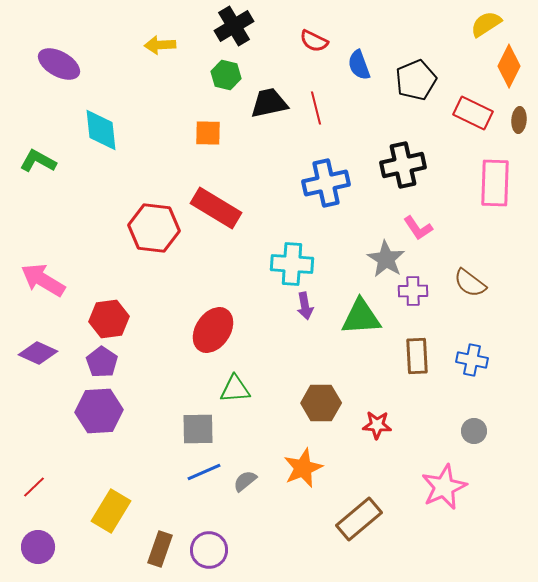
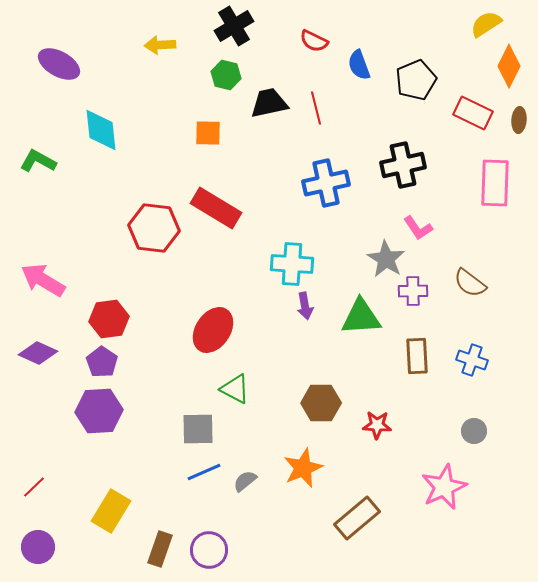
blue cross at (472, 360): rotated 8 degrees clockwise
green triangle at (235, 389): rotated 32 degrees clockwise
brown rectangle at (359, 519): moved 2 px left, 1 px up
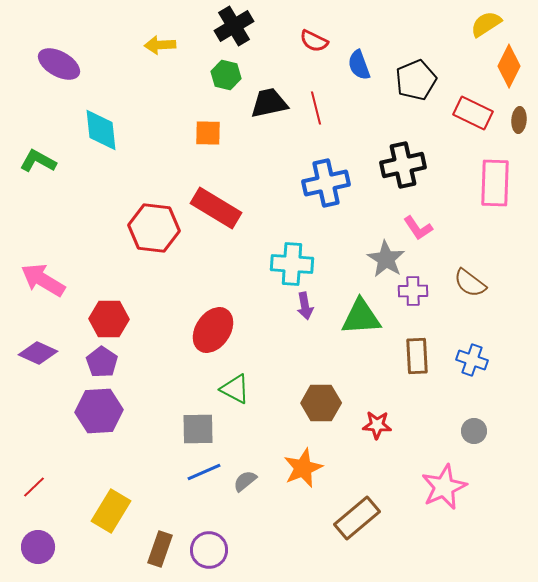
red hexagon at (109, 319): rotated 9 degrees clockwise
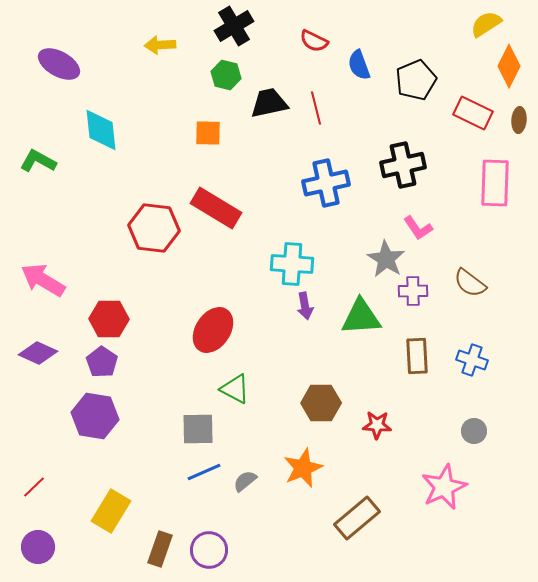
purple hexagon at (99, 411): moved 4 px left, 5 px down; rotated 12 degrees clockwise
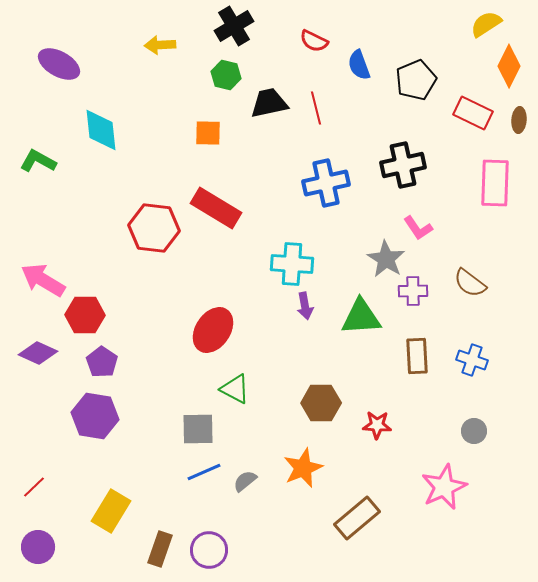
red hexagon at (109, 319): moved 24 px left, 4 px up
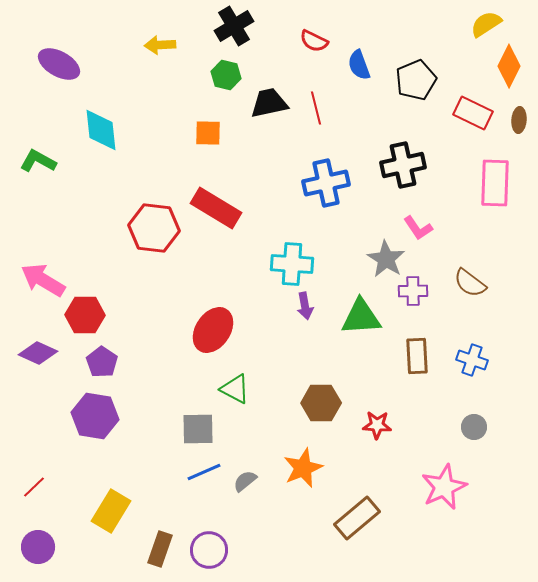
gray circle at (474, 431): moved 4 px up
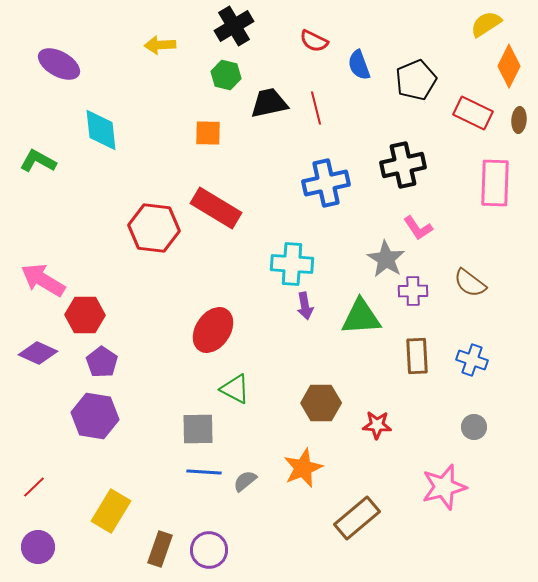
blue line at (204, 472): rotated 28 degrees clockwise
pink star at (444, 487): rotated 9 degrees clockwise
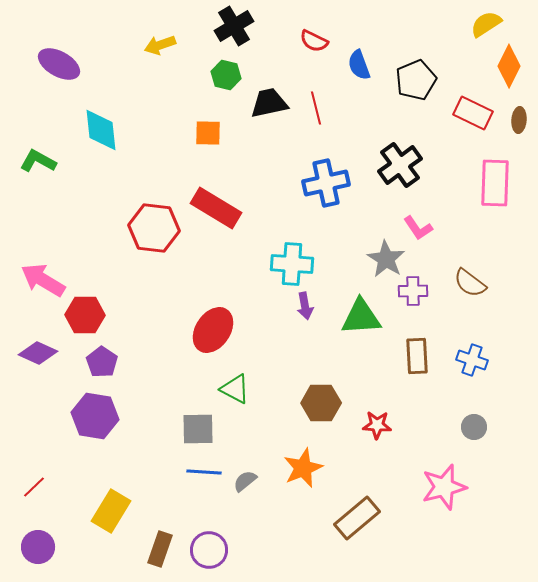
yellow arrow at (160, 45): rotated 16 degrees counterclockwise
black cross at (403, 165): moved 3 px left; rotated 24 degrees counterclockwise
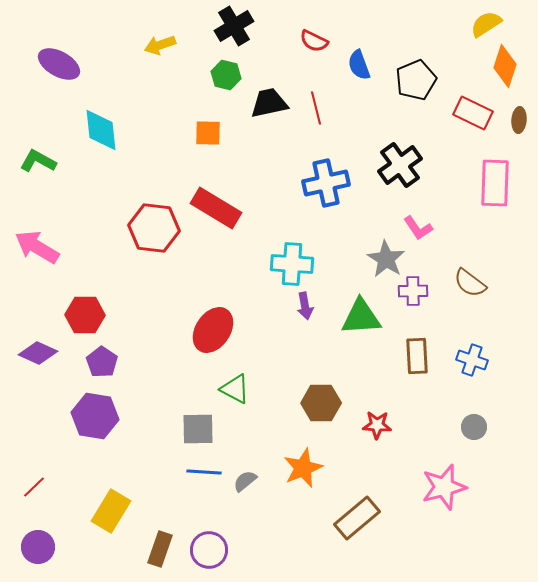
orange diamond at (509, 66): moved 4 px left; rotated 9 degrees counterclockwise
pink arrow at (43, 280): moved 6 px left, 33 px up
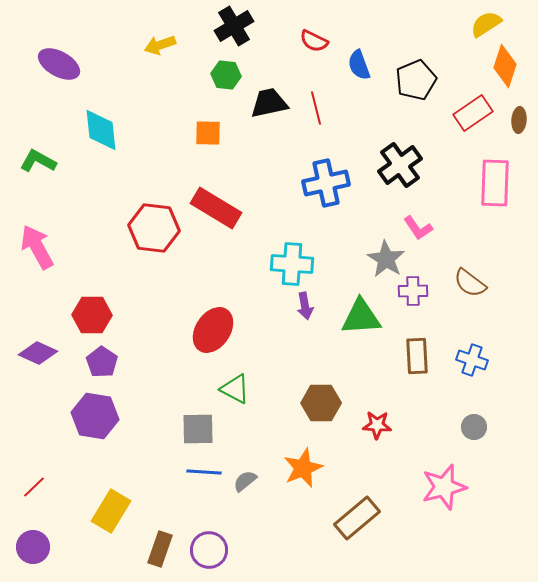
green hexagon at (226, 75): rotated 8 degrees counterclockwise
red rectangle at (473, 113): rotated 60 degrees counterclockwise
pink arrow at (37, 247): rotated 30 degrees clockwise
red hexagon at (85, 315): moved 7 px right
purple circle at (38, 547): moved 5 px left
